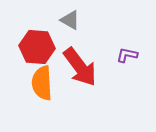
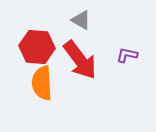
gray triangle: moved 11 px right
red arrow: moved 7 px up
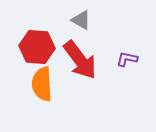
purple L-shape: moved 4 px down
orange semicircle: moved 1 px down
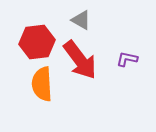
red hexagon: moved 5 px up; rotated 12 degrees counterclockwise
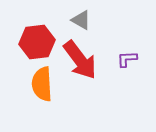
purple L-shape: rotated 15 degrees counterclockwise
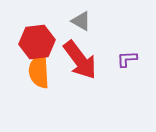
gray triangle: moved 1 px down
orange semicircle: moved 3 px left, 13 px up
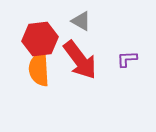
red hexagon: moved 3 px right, 3 px up
orange semicircle: moved 2 px up
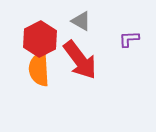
red hexagon: rotated 20 degrees counterclockwise
purple L-shape: moved 2 px right, 20 px up
